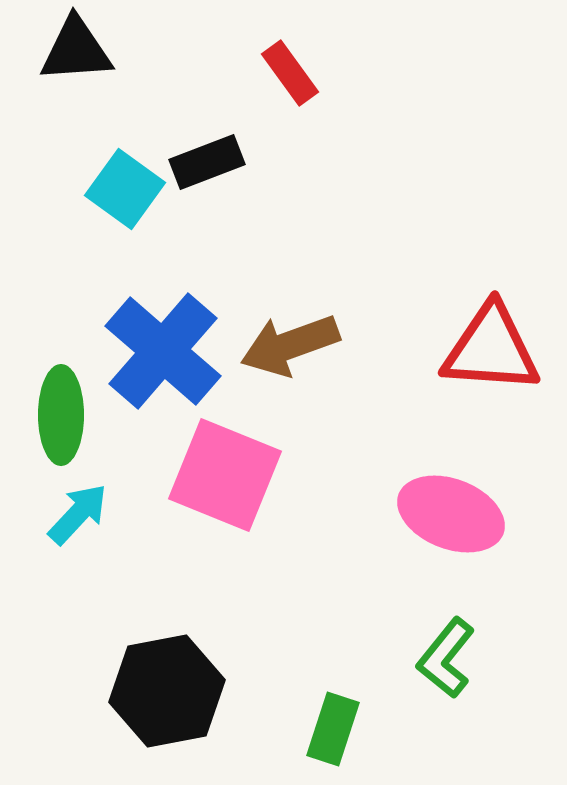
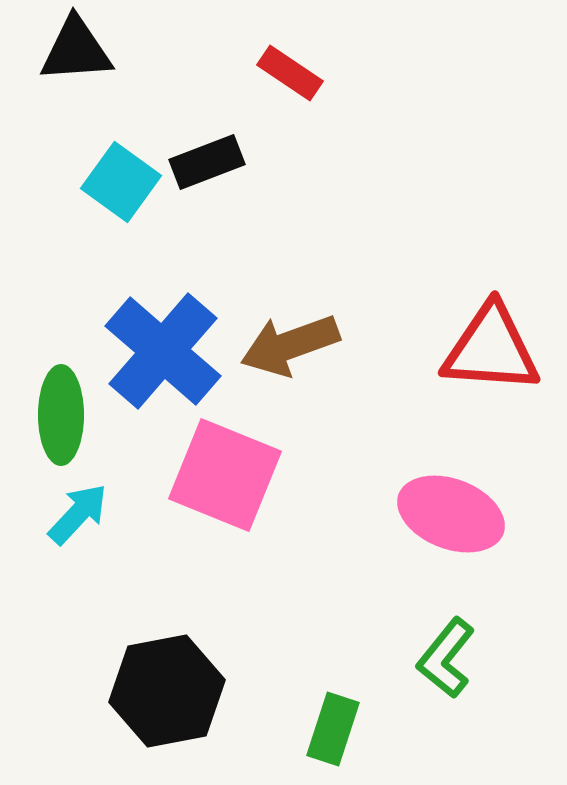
red rectangle: rotated 20 degrees counterclockwise
cyan square: moved 4 px left, 7 px up
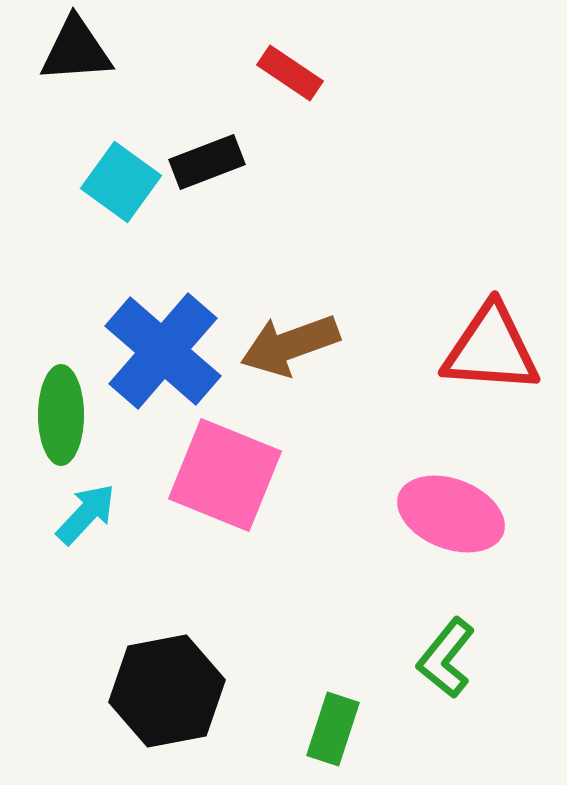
cyan arrow: moved 8 px right
